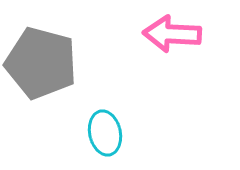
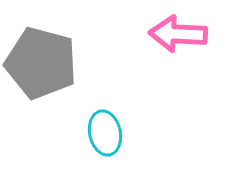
pink arrow: moved 6 px right
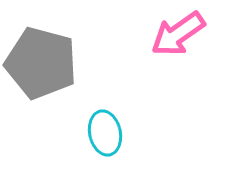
pink arrow: rotated 38 degrees counterclockwise
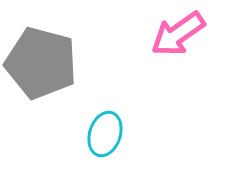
cyan ellipse: moved 1 px down; rotated 30 degrees clockwise
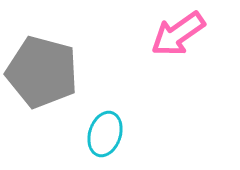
gray pentagon: moved 1 px right, 9 px down
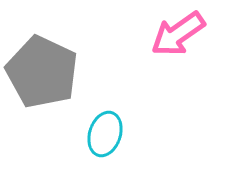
gray pentagon: rotated 10 degrees clockwise
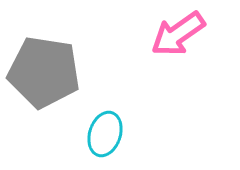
gray pentagon: moved 2 px right; rotated 16 degrees counterclockwise
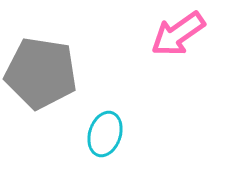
gray pentagon: moved 3 px left, 1 px down
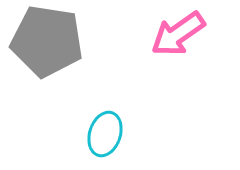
gray pentagon: moved 6 px right, 32 px up
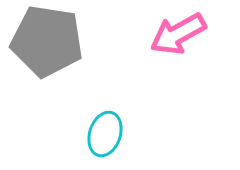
pink arrow: rotated 6 degrees clockwise
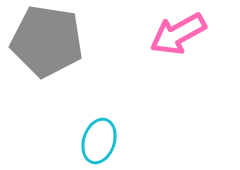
cyan ellipse: moved 6 px left, 7 px down
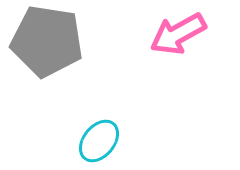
cyan ellipse: rotated 21 degrees clockwise
